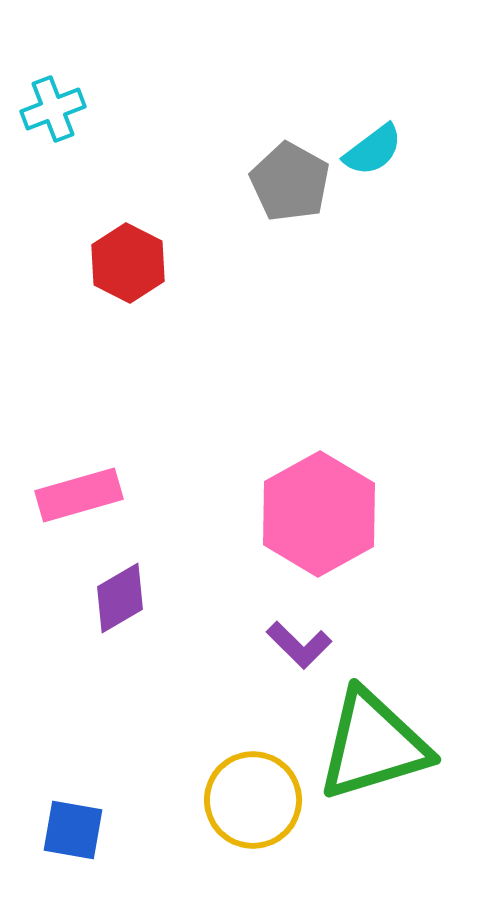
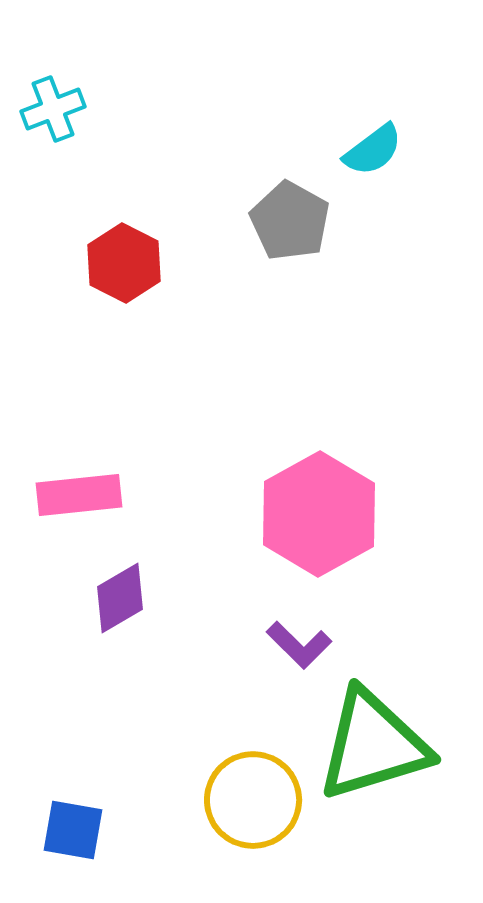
gray pentagon: moved 39 px down
red hexagon: moved 4 px left
pink rectangle: rotated 10 degrees clockwise
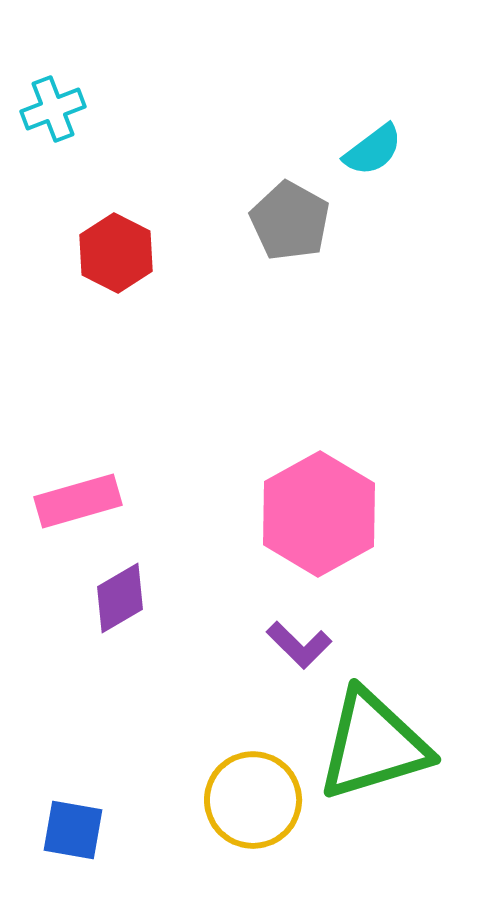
red hexagon: moved 8 px left, 10 px up
pink rectangle: moved 1 px left, 6 px down; rotated 10 degrees counterclockwise
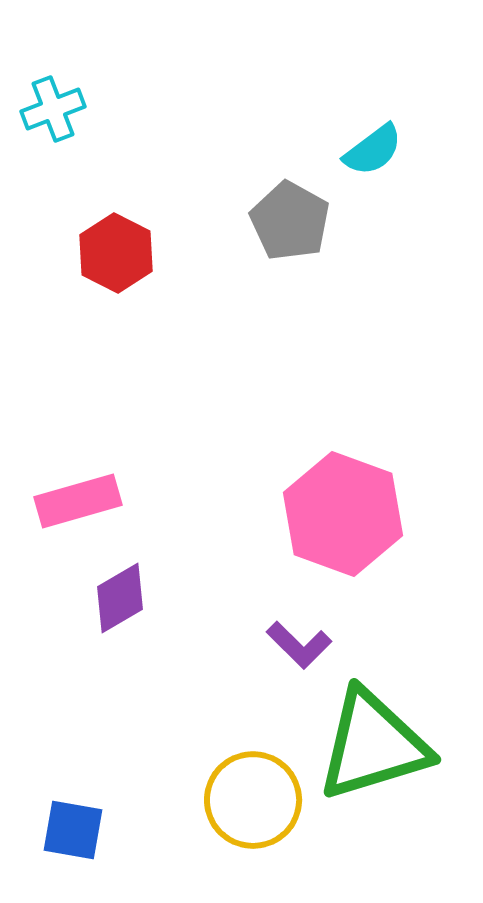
pink hexagon: moved 24 px right; rotated 11 degrees counterclockwise
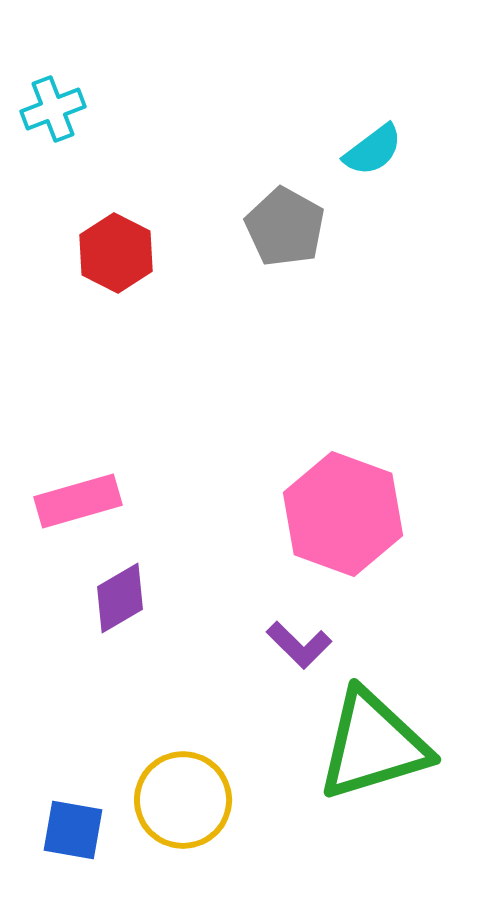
gray pentagon: moved 5 px left, 6 px down
yellow circle: moved 70 px left
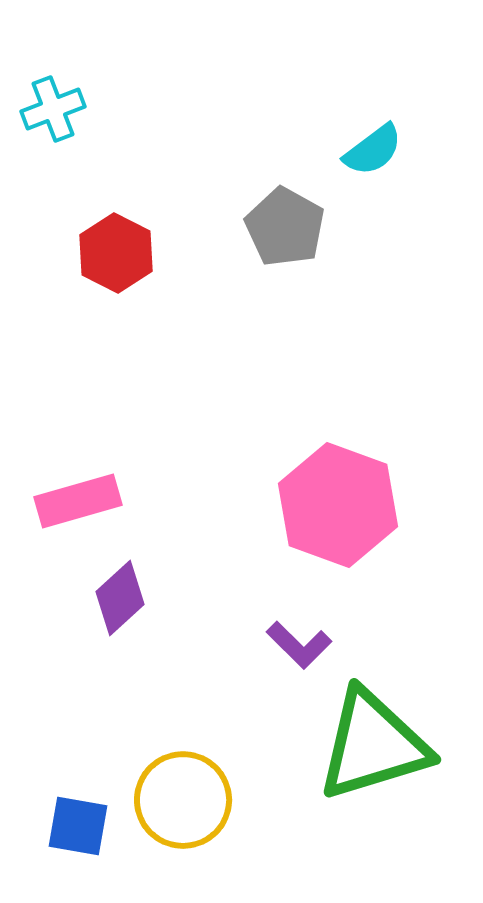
pink hexagon: moved 5 px left, 9 px up
purple diamond: rotated 12 degrees counterclockwise
blue square: moved 5 px right, 4 px up
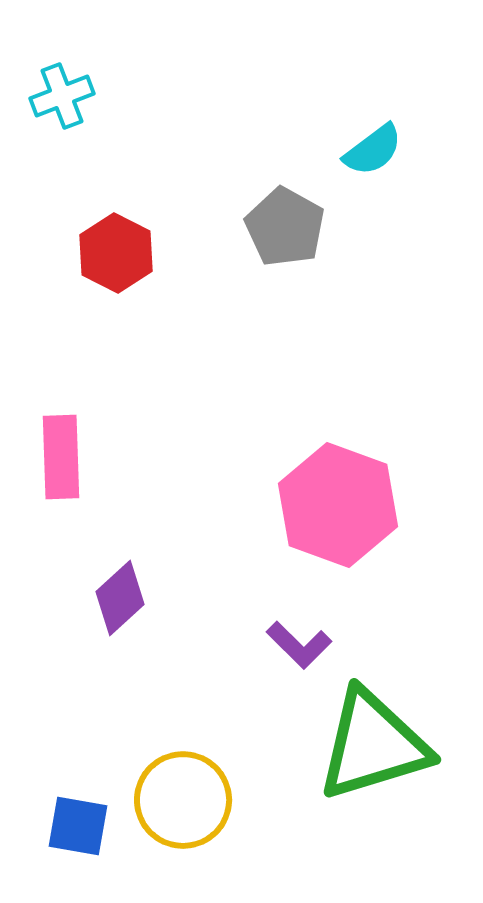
cyan cross: moved 9 px right, 13 px up
pink rectangle: moved 17 px left, 44 px up; rotated 76 degrees counterclockwise
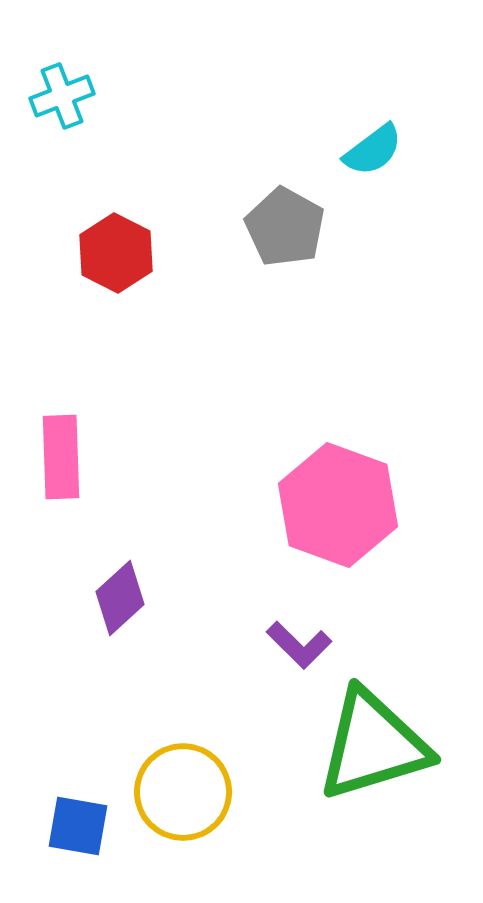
yellow circle: moved 8 px up
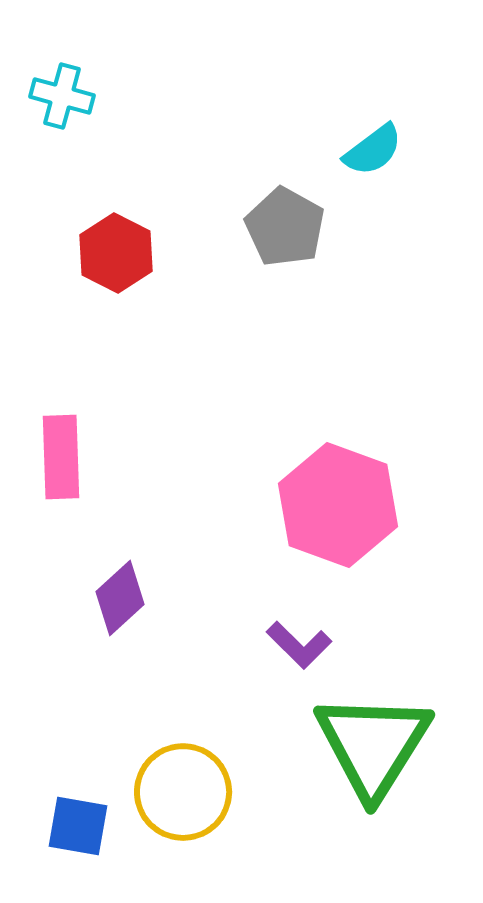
cyan cross: rotated 36 degrees clockwise
green triangle: rotated 41 degrees counterclockwise
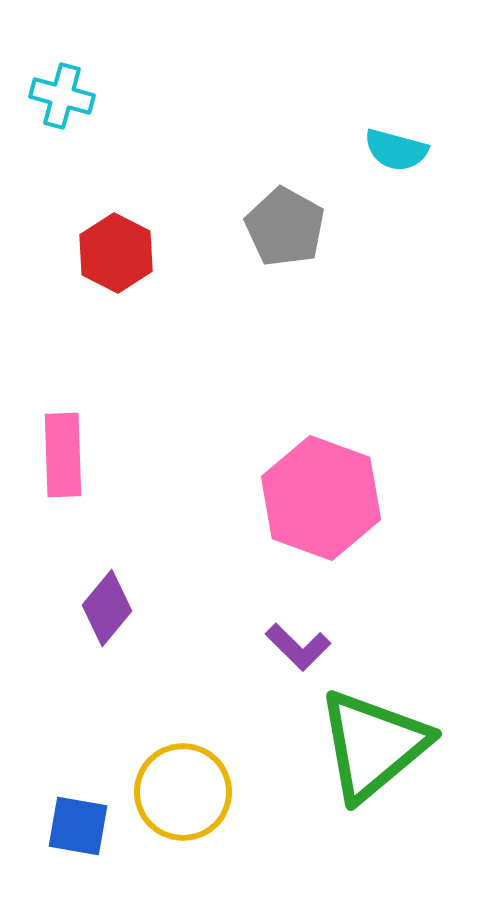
cyan semicircle: moved 23 px right; rotated 52 degrees clockwise
pink rectangle: moved 2 px right, 2 px up
pink hexagon: moved 17 px left, 7 px up
purple diamond: moved 13 px left, 10 px down; rotated 8 degrees counterclockwise
purple L-shape: moved 1 px left, 2 px down
green triangle: rotated 18 degrees clockwise
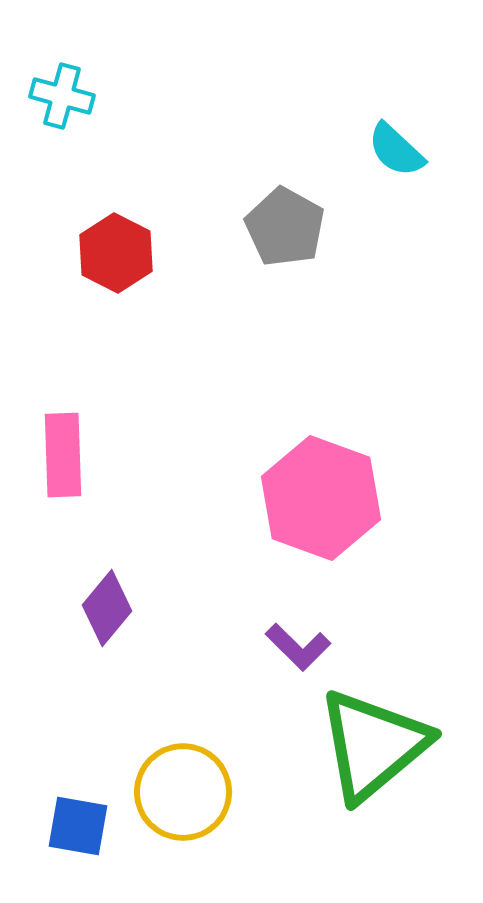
cyan semicircle: rotated 28 degrees clockwise
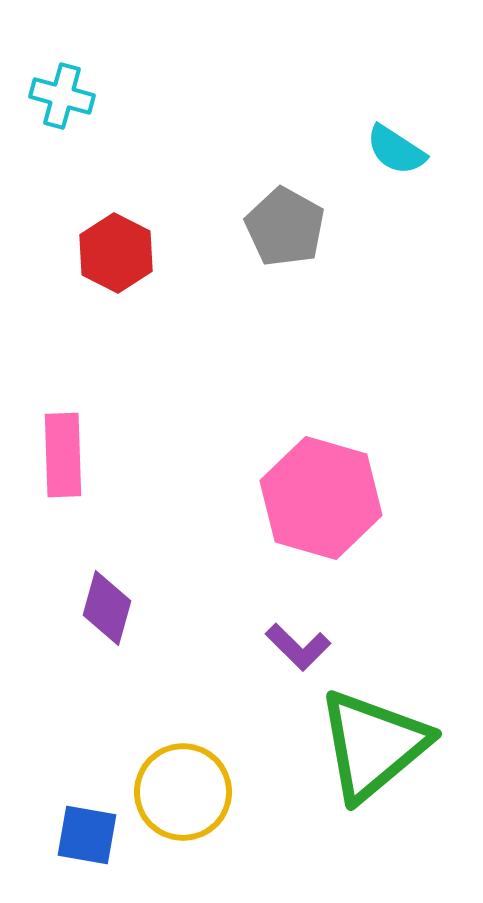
cyan semicircle: rotated 10 degrees counterclockwise
pink hexagon: rotated 4 degrees counterclockwise
purple diamond: rotated 24 degrees counterclockwise
blue square: moved 9 px right, 9 px down
